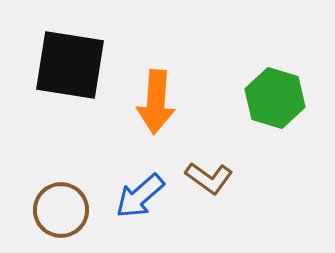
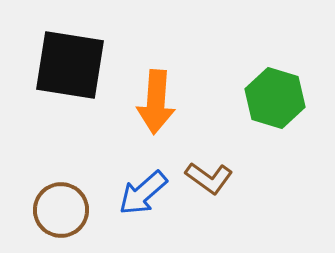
blue arrow: moved 3 px right, 3 px up
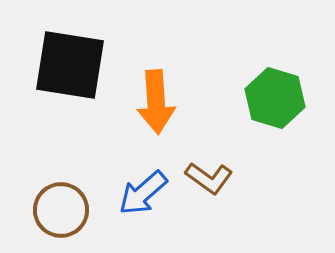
orange arrow: rotated 8 degrees counterclockwise
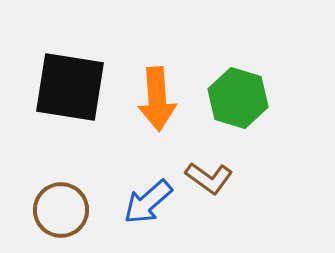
black square: moved 22 px down
green hexagon: moved 37 px left
orange arrow: moved 1 px right, 3 px up
blue arrow: moved 5 px right, 9 px down
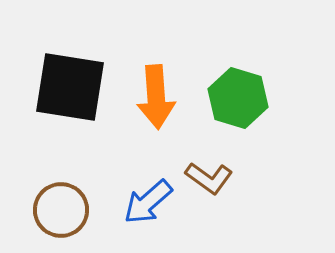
orange arrow: moved 1 px left, 2 px up
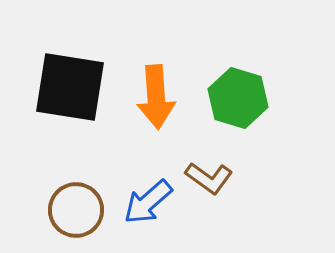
brown circle: moved 15 px right
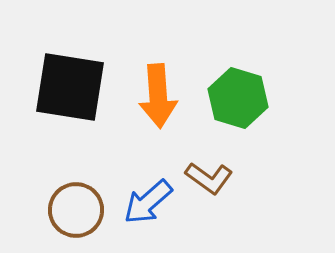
orange arrow: moved 2 px right, 1 px up
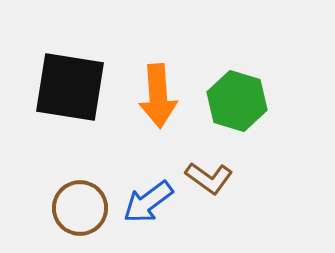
green hexagon: moved 1 px left, 3 px down
blue arrow: rotated 4 degrees clockwise
brown circle: moved 4 px right, 2 px up
